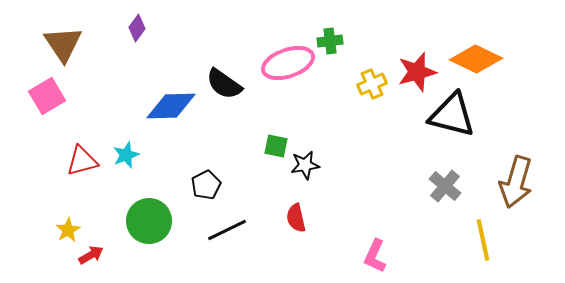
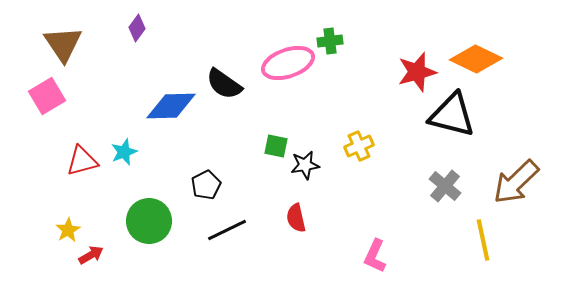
yellow cross: moved 13 px left, 62 px down
cyan star: moved 2 px left, 3 px up
brown arrow: rotated 30 degrees clockwise
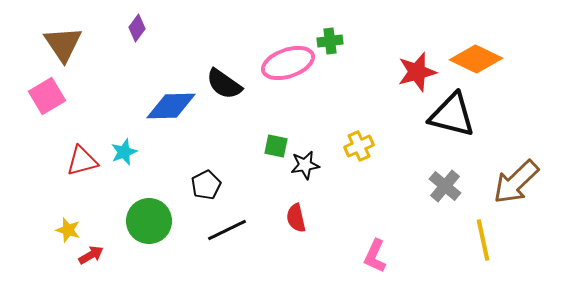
yellow star: rotated 25 degrees counterclockwise
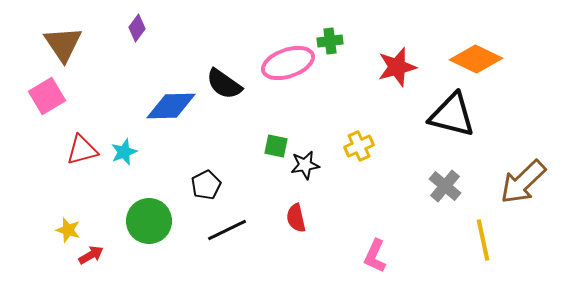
red star: moved 20 px left, 5 px up
red triangle: moved 11 px up
brown arrow: moved 7 px right
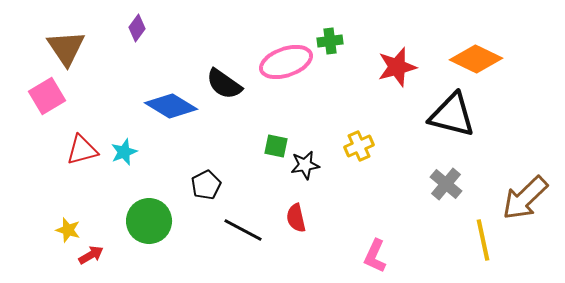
brown triangle: moved 3 px right, 4 px down
pink ellipse: moved 2 px left, 1 px up
blue diamond: rotated 33 degrees clockwise
brown arrow: moved 2 px right, 16 px down
gray cross: moved 1 px right, 2 px up
black line: moved 16 px right; rotated 54 degrees clockwise
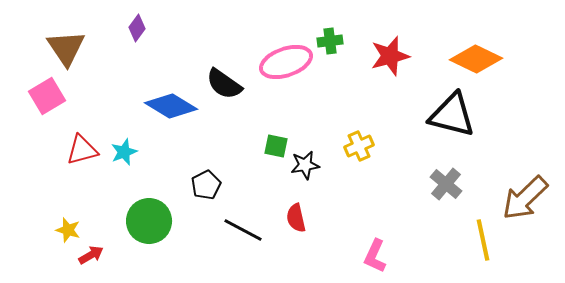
red star: moved 7 px left, 11 px up
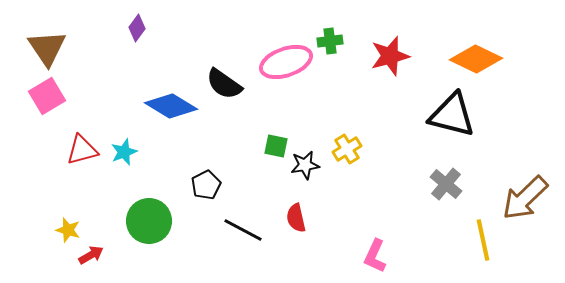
brown triangle: moved 19 px left
yellow cross: moved 12 px left, 3 px down; rotated 8 degrees counterclockwise
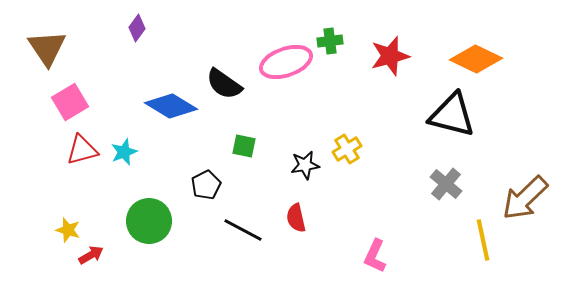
pink square: moved 23 px right, 6 px down
green square: moved 32 px left
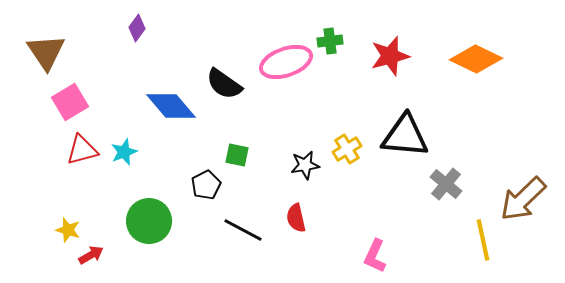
brown triangle: moved 1 px left, 4 px down
blue diamond: rotated 18 degrees clockwise
black triangle: moved 47 px left, 21 px down; rotated 9 degrees counterclockwise
green square: moved 7 px left, 9 px down
brown arrow: moved 2 px left, 1 px down
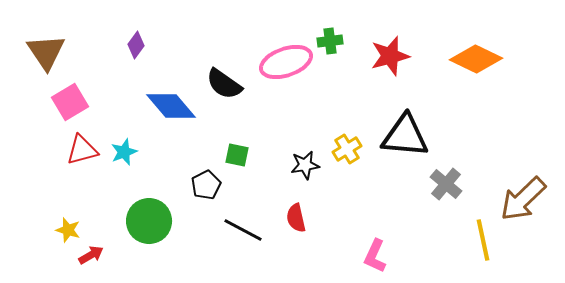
purple diamond: moved 1 px left, 17 px down
